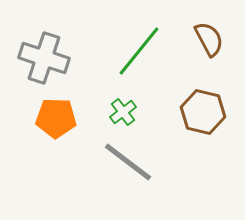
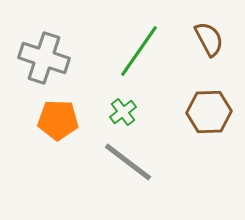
green line: rotated 4 degrees counterclockwise
brown hexagon: moved 6 px right; rotated 15 degrees counterclockwise
orange pentagon: moved 2 px right, 2 px down
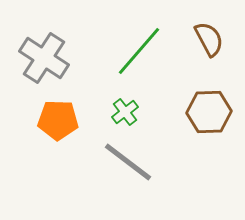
green line: rotated 6 degrees clockwise
gray cross: rotated 15 degrees clockwise
green cross: moved 2 px right
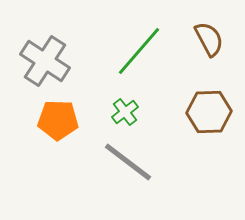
gray cross: moved 1 px right, 3 px down
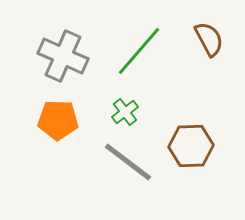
gray cross: moved 18 px right, 5 px up; rotated 9 degrees counterclockwise
brown hexagon: moved 18 px left, 34 px down
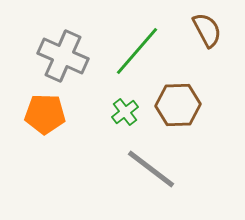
brown semicircle: moved 2 px left, 9 px up
green line: moved 2 px left
orange pentagon: moved 13 px left, 6 px up
brown hexagon: moved 13 px left, 41 px up
gray line: moved 23 px right, 7 px down
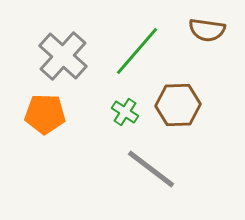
brown semicircle: rotated 126 degrees clockwise
gray cross: rotated 18 degrees clockwise
green cross: rotated 20 degrees counterclockwise
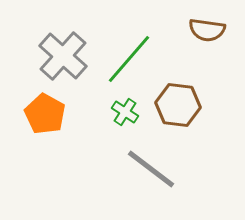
green line: moved 8 px left, 8 px down
brown hexagon: rotated 9 degrees clockwise
orange pentagon: rotated 27 degrees clockwise
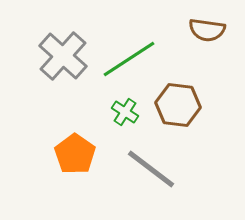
green line: rotated 16 degrees clockwise
orange pentagon: moved 30 px right, 40 px down; rotated 6 degrees clockwise
